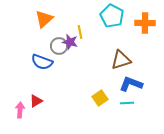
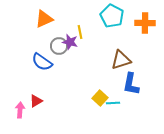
orange triangle: rotated 18 degrees clockwise
blue semicircle: rotated 15 degrees clockwise
blue L-shape: rotated 100 degrees counterclockwise
yellow square: rotated 14 degrees counterclockwise
cyan line: moved 14 px left
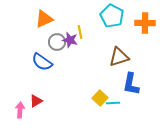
purple star: moved 2 px up
gray circle: moved 2 px left, 4 px up
brown triangle: moved 2 px left, 3 px up
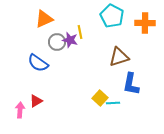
blue semicircle: moved 4 px left, 1 px down
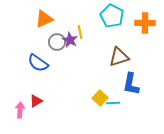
purple star: rotated 14 degrees clockwise
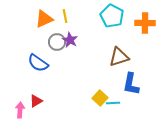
yellow line: moved 15 px left, 16 px up
